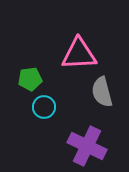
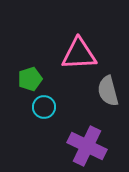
green pentagon: rotated 10 degrees counterclockwise
gray semicircle: moved 6 px right, 1 px up
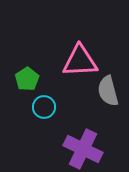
pink triangle: moved 1 px right, 7 px down
green pentagon: moved 3 px left; rotated 15 degrees counterclockwise
purple cross: moved 4 px left, 3 px down
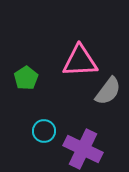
green pentagon: moved 1 px left, 1 px up
gray semicircle: rotated 128 degrees counterclockwise
cyan circle: moved 24 px down
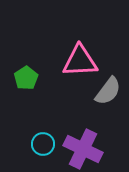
cyan circle: moved 1 px left, 13 px down
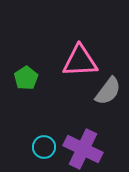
cyan circle: moved 1 px right, 3 px down
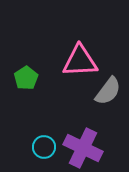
purple cross: moved 1 px up
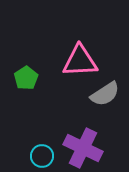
gray semicircle: moved 3 px left, 3 px down; rotated 20 degrees clockwise
cyan circle: moved 2 px left, 9 px down
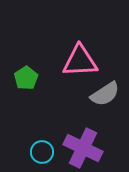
cyan circle: moved 4 px up
